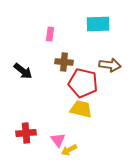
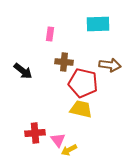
red cross: moved 9 px right
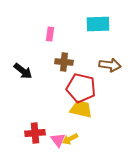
red pentagon: moved 2 px left, 5 px down
yellow arrow: moved 1 px right, 11 px up
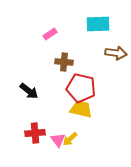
pink rectangle: rotated 48 degrees clockwise
brown arrow: moved 6 px right, 12 px up
black arrow: moved 6 px right, 20 px down
yellow arrow: rotated 14 degrees counterclockwise
